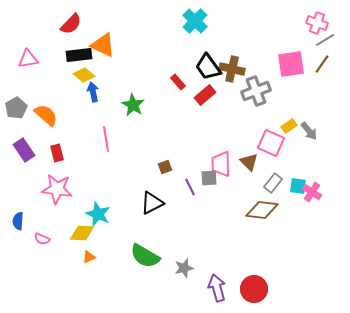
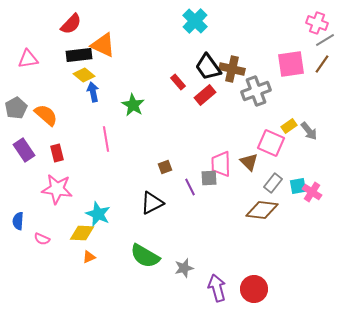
cyan square at (298, 186): rotated 18 degrees counterclockwise
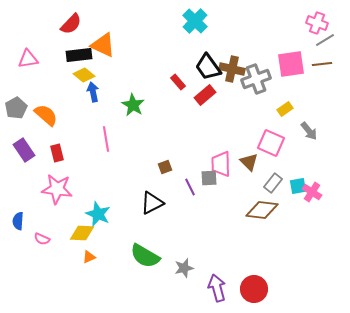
brown line at (322, 64): rotated 48 degrees clockwise
gray cross at (256, 91): moved 12 px up
yellow rectangle at (289, 126): moved 4 px left, 17 px up
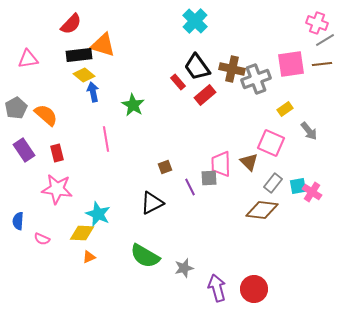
orange triangle at (103, 45): rotated 8 degrees counterclockwise
black trapezoid at (208, 67): moved 11 px left
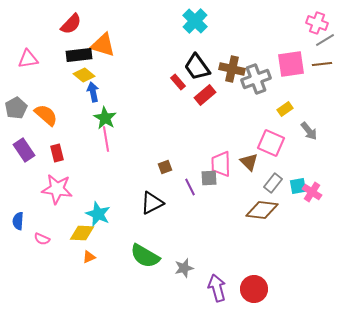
green star at (133, 105): moved 28 px left, 13 px down
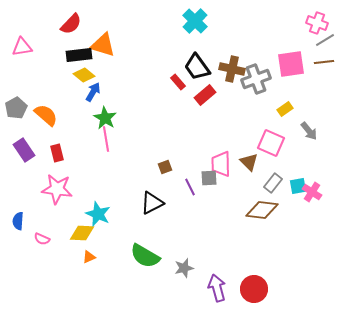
pink triangle at (28, 59): moved 6 px left, 12 px up
brown line at (322, 64): moved 2 px right, 2 px up
blue arrow at (93, 92): rotated 42 degrees clockwise
